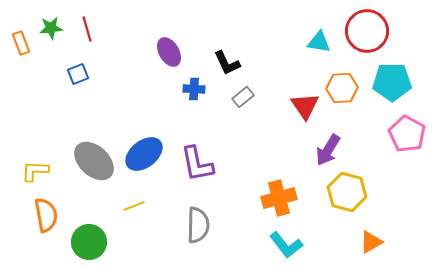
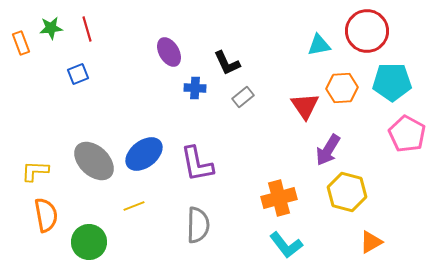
cyan triangle: moved 3 px down; rotated 20 degrees counterclockwise
blue cross: moved 1 px right, 1 px up
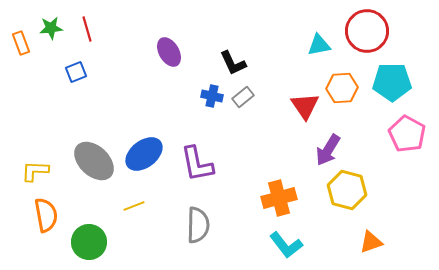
black L-shape: moved 6 px right
blue square: moved 2 px left, 2 px up
blue cross: moved 17 px right, 8 px down; rotated 10 degrees clockwise
yellow hexagon: moved 2 px up
orange triangle: rotated 10 degrees clockwise
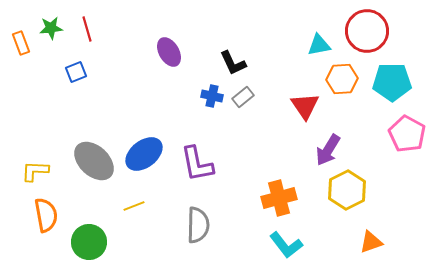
orange hexagon: moved 9 px up
yellow hexagon: rotated 18 degrees clockwise
